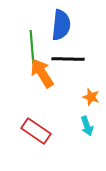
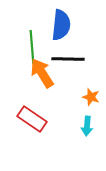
cyan arrow: rotated 24 degrees clockwise
red rectangle: moved 4 px left, 12 px up
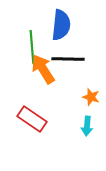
orange arrow: moved 1 px right, 4 px up
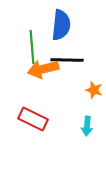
black line: moved 1 px left, 1 px down
orange arrow: rotated 72 degrees counterclockwise
orange star: moved 3 px right, 7 px up
red rectangle: moved 1 px right; rotated 8 degrees counterclockwise
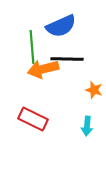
blue semicircle: moved 1 px down; rotated 60 degrees clockwise
black line: moved 1 px up
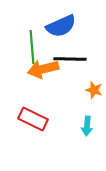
black line: moved 3 px right
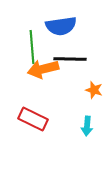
blue semicircle: rotated 16 degrees clockwise
